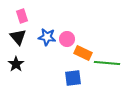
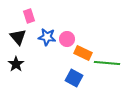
pink rectangle: moved 7 px right
blue square: moved 1 px right; rotated 36 degrees clockwise
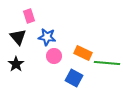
pink circle: moved 13 px left, 17 px down
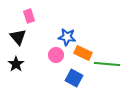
blue star: moved 20 px right
pink circle: moved 2 px right, 1 px up
green line: moved 1 px down
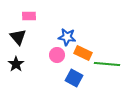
pink rectangle: rotated 72 degrees counterclockwise
pink circle: moved 1 px right
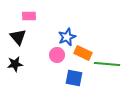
blue star: rotated 30 degrees counterclockwise
black star: moved 1 px left; rotated 28 degrees clockwise
blue square: rotated 18 degrees counterclockwise
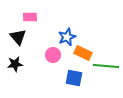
pink rectangle: moved 1 px right, 1 px down
pink circle: moved 4 px left
green line: moved 1 px left, 2 px down
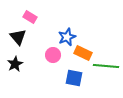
pink rectangle: rotated 32 degrees clockwise
black star: rotated 21 degrees counterclockwise
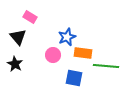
orange rectangle: rotated 18 degrees counterclockwise
black star: rotated 14 degrees counterclockwise
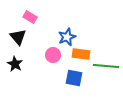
orange rectangle: moved 2 px left, 1 px down
